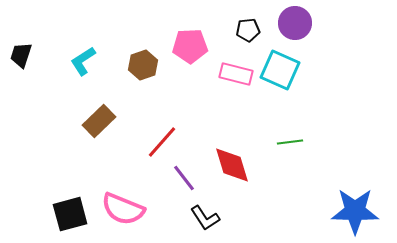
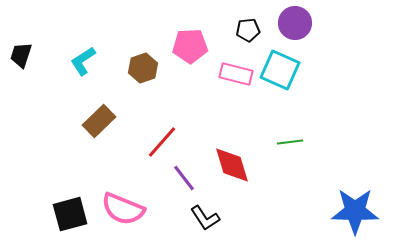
brown hexagon: moved 3 px down
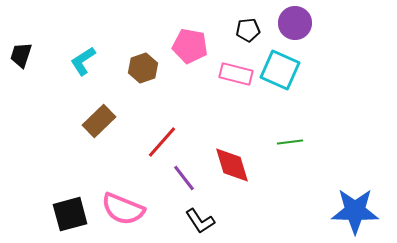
pink pentagon: rotated 12 degrees clockwise
black L-shape: moved 5 px left, 3 px down
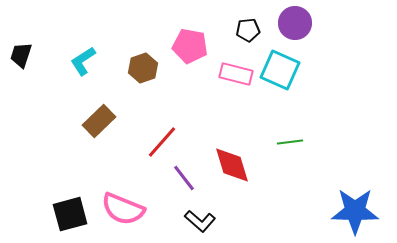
black L-shape: rotated 16 degrees counterclockwise
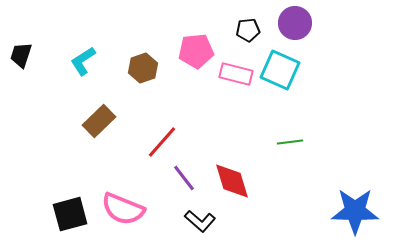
pink pentagon: moved 6 px right, 5 px down; rotated 16 degrees counterclockwise
red diamond: moved 16 px down
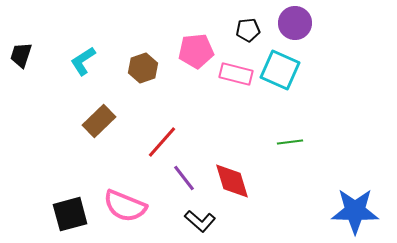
pink semicircle: moved 2 px right, 3 px up
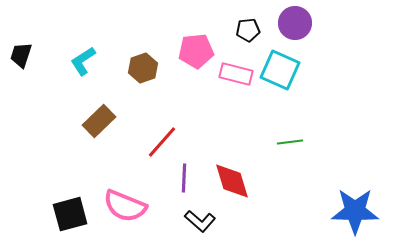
purple line: rotated 40 degrees clockwise
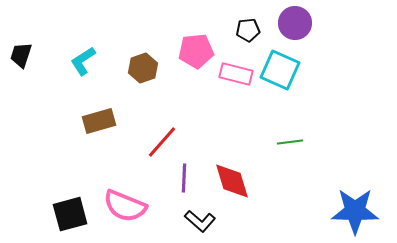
brown rectangle: rotated 28 degrees clockwise
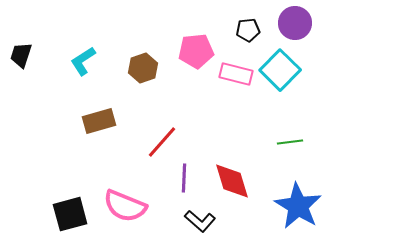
cyan square: rotated 21 degrees clockwise
blue star: moved 57 px left, 5 px up; rotated 30 degrees clockwise
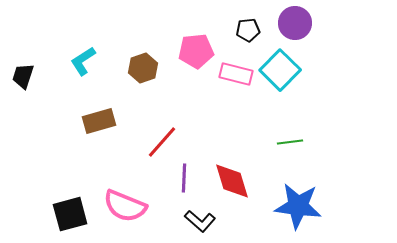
black trapezoid: moved 2 px right, 21 px down
blue star: rotated 24 degrees counterclockwise
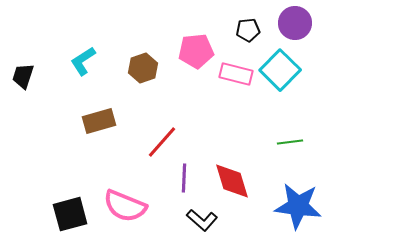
black L-shape: moved 2 px right, 1 px up
